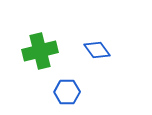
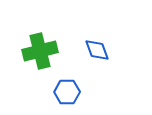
blue diamond: rotated 16 degrees clockwise
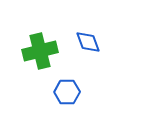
blue diamond: moved 9 px left, 8 px up
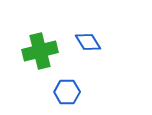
blue diamond: rotated 12 degrees counterclockwise
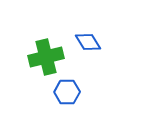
green cross: moved 6 px right, 6 px down
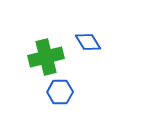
blue hexagon: moved 7 px left
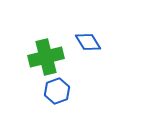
blue hexagon: moved 3 px left, 1 px up; rotated 20 degrees counterclockwise
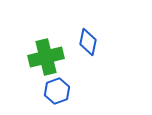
blue diamond: rotated 44 degrees clockwise
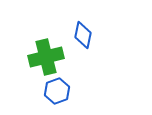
blue diamond: moved 5 px left, 7 px up
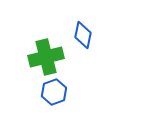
blue hexagon: moved 3 px left, 1 px down
